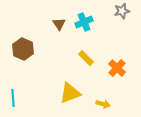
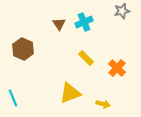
cyan line: rotated 18 degrees counterclockwise
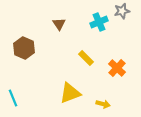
cyan cross: moved 15 px right
brown hexagon: moved 1 px right, 1 px up
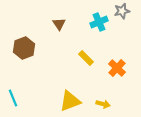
brown hexagon: rotated 15 degrees clockwise
yellow triangle: moved 8 px down
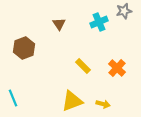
gray star: moved 2 px right
yellow rectangle: moved 3 px left, 8 px down
yellow triangle: moved 2 px right
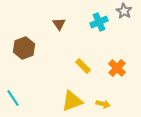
gray star: rotated 28 degrees counterclockwise
cyan line: rotated 12 degrees counterclockwise
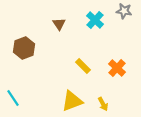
gray star: rotated 21 degrees counterclockwise
cyan cross: moved 4 px left, 2 px up; rotated 24 degrees counterclockwise
yellow arrow: rotated 48 degrees clockwise
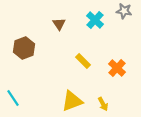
yellow rectangle: moved 5 px up
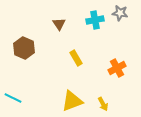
gray star: moved 4 px left, 2 px down
cyan cross: rotated 36 degrees clockwise
brown hexagon: rotated 15 degrees counterclockwise
yellow rectangle: moved 7 px left, 3 px up; rotated 14 degrees clockwise
orange cross: rotated 18 degrees clockwise
cyan line: rotated 30 degrees counterclockwise
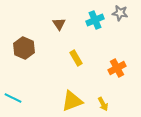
cyan cross: rotated 12 degrees counterclockwise
